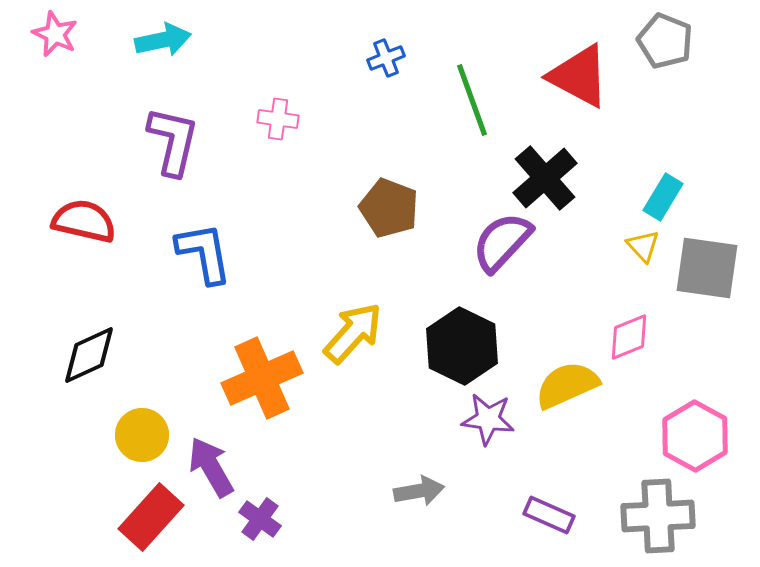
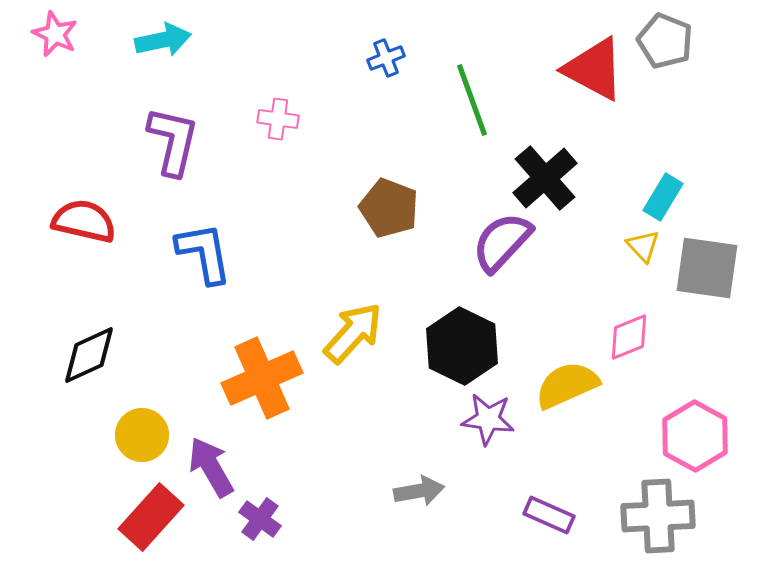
red triangle: moved 15 px right, 7 px up
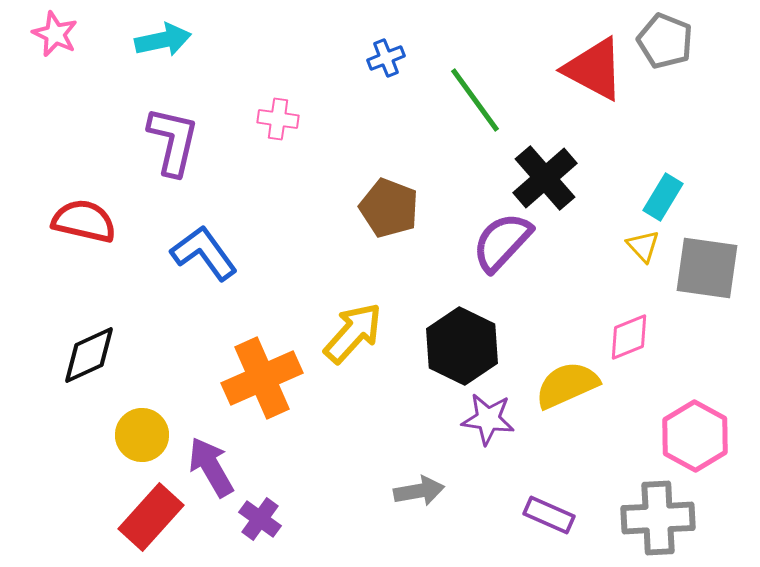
green line: moved 3 px right; rotated 16 degrees counterclockwise
blue L-shape: rotated 26 degrees counterclockwise
gray cross: moved 2 px down
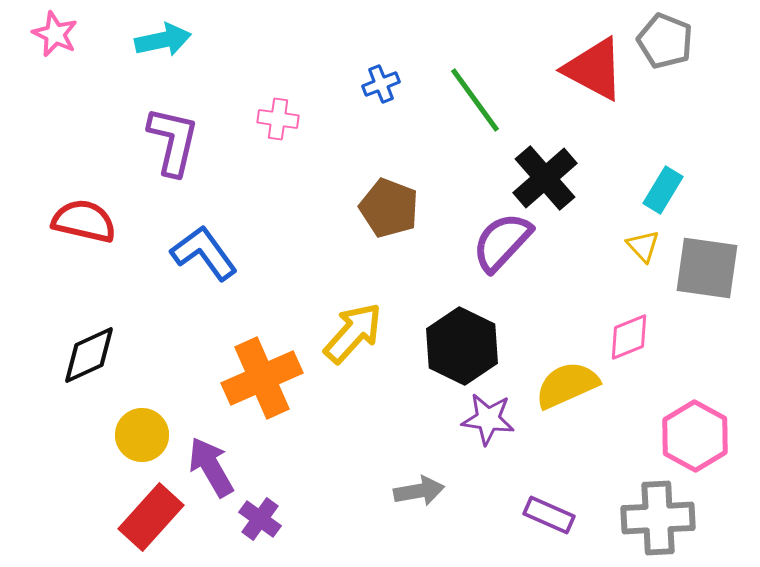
blue cross: moved 5 px left, 26 px down
cyan rectangle: moved 7 px up
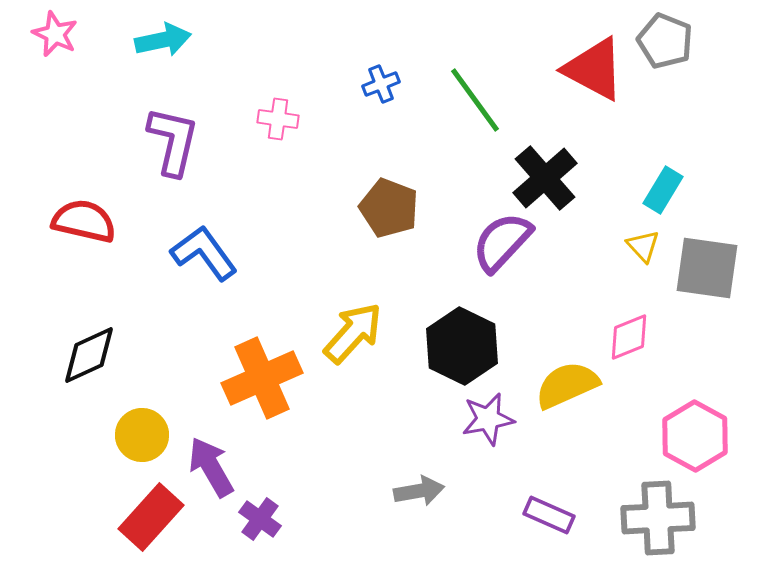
purple star: rotated 18 degrees counterclockwise
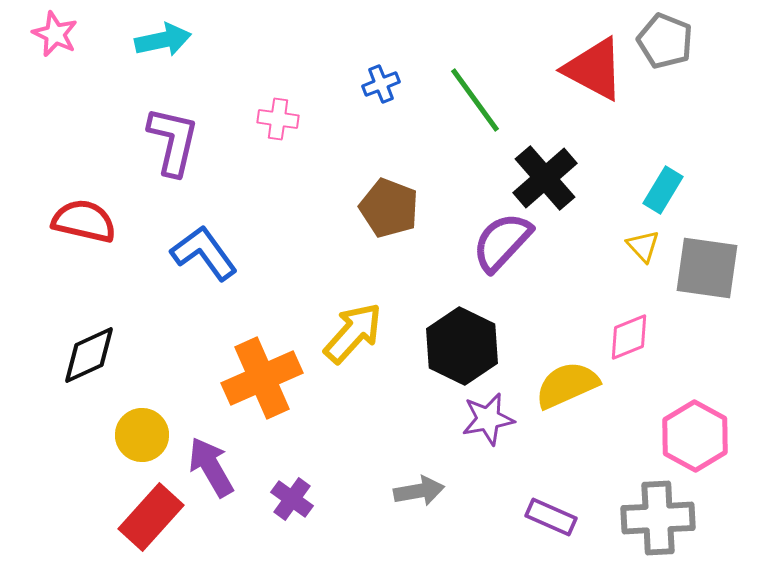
purple rectangle: moved 2 px right, 2 px down
purple cross: moved 32 px right, 20 px up
